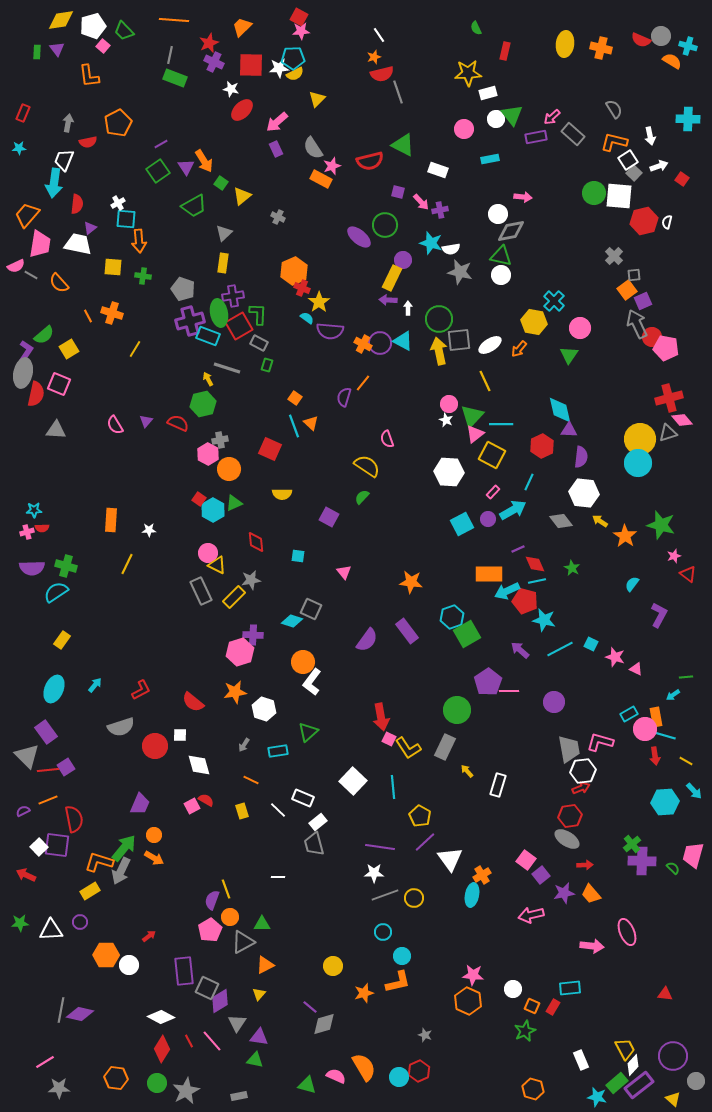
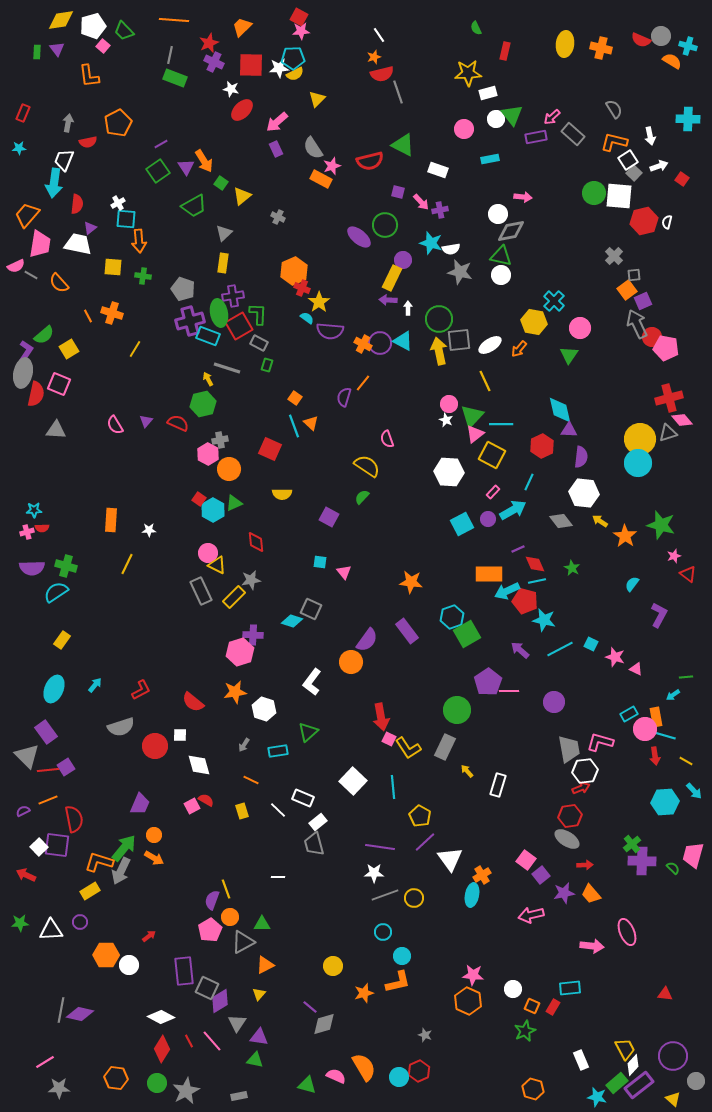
cyan square at (298, 556): moved 22 px right, 6 px down
orange circle at (303, 662): moved 48 px right
white hexagon at (583, 771): moved 2 px right
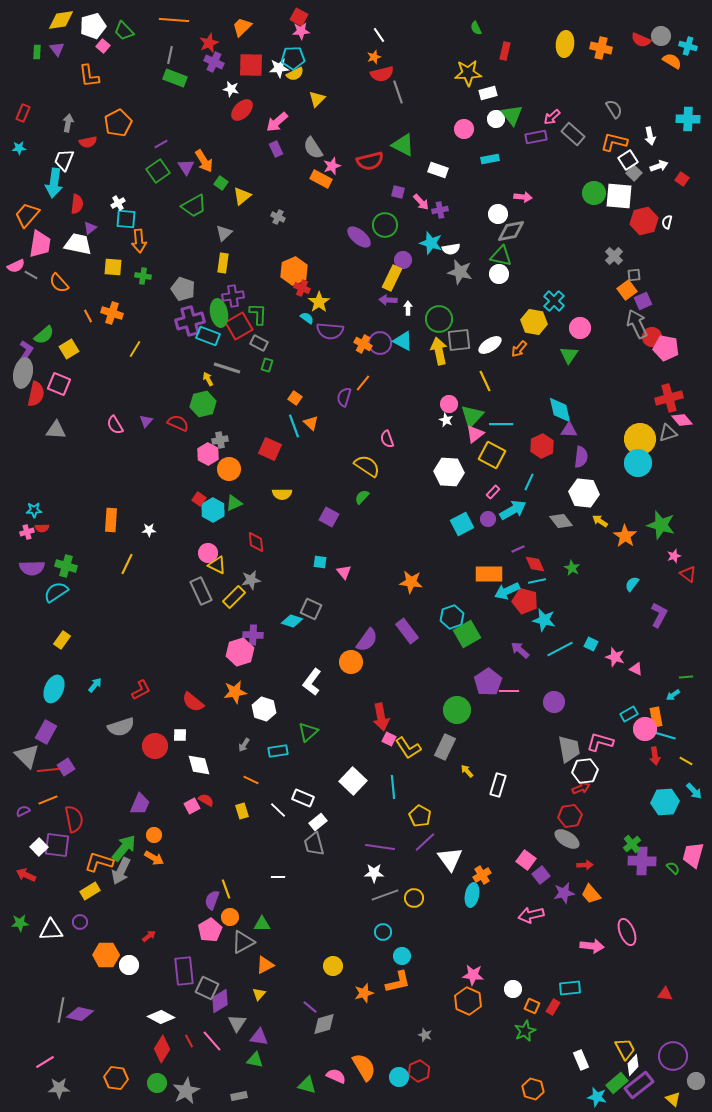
white circle at (501, 275): moved 2 px left, 1 px up
purple rectangle at (46, 732): rotated 65 degrees clockwise
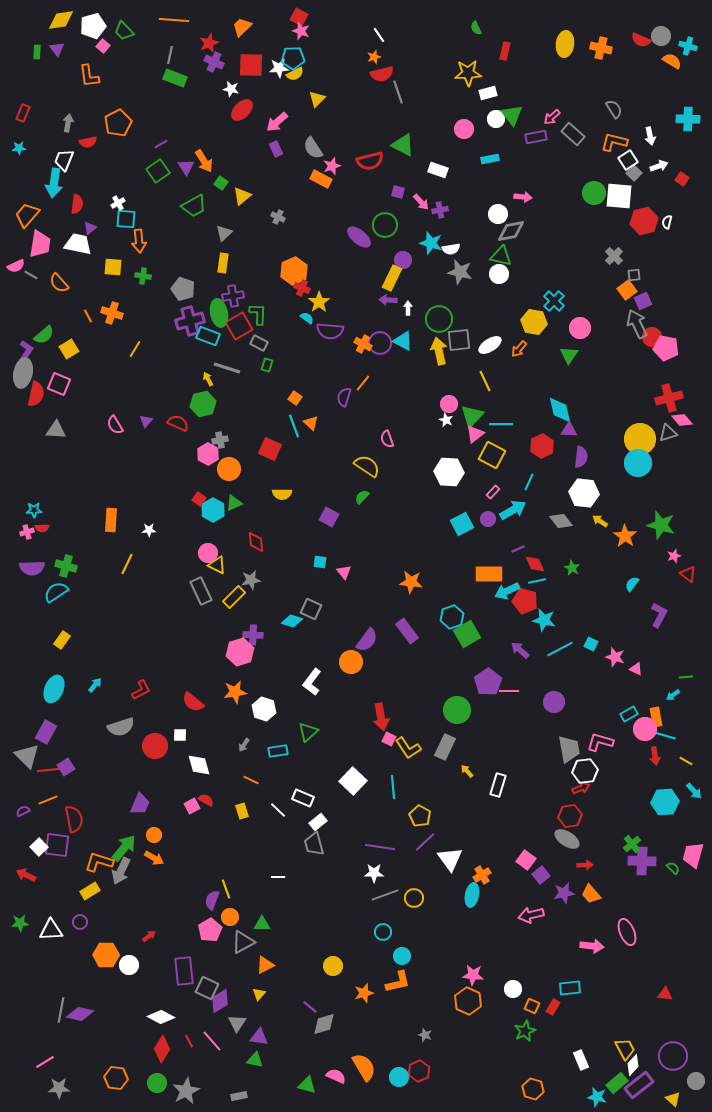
pink star at (301, 31): rotated 24 degrees clockwise
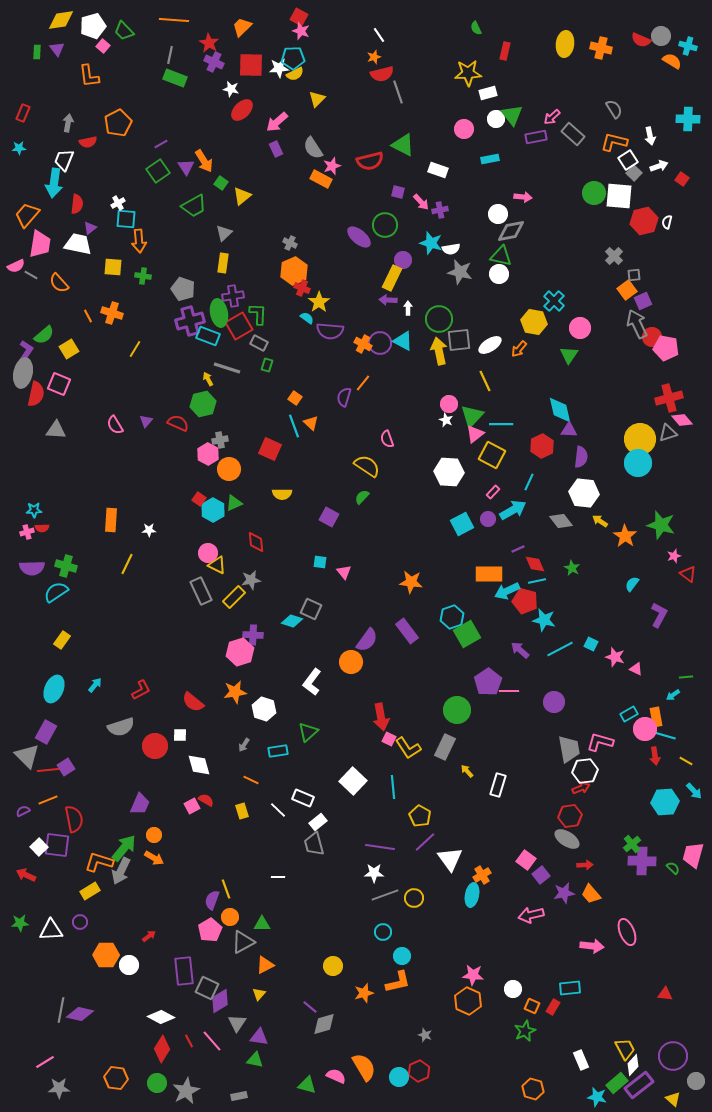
red star at (209, 43): rotated 18 degrees counterclockwise
gray cross at (278, 217): moved 12 px right, 26 px down
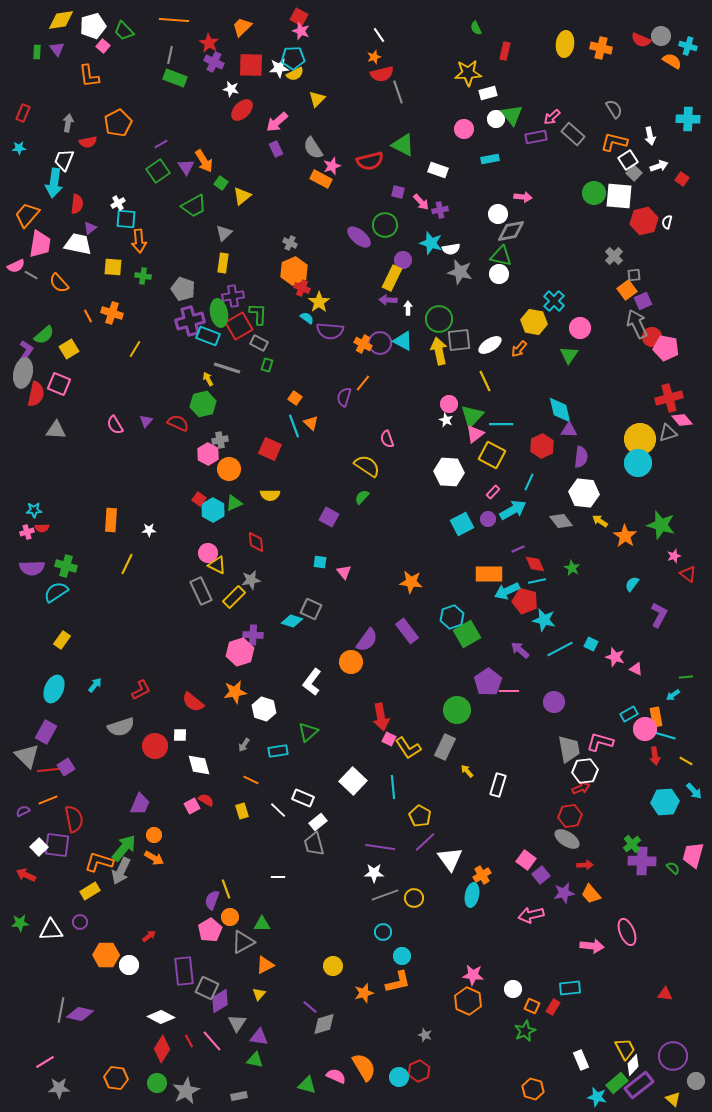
yellow semicircle at (282, 494): moved 12 px left, 1 px down
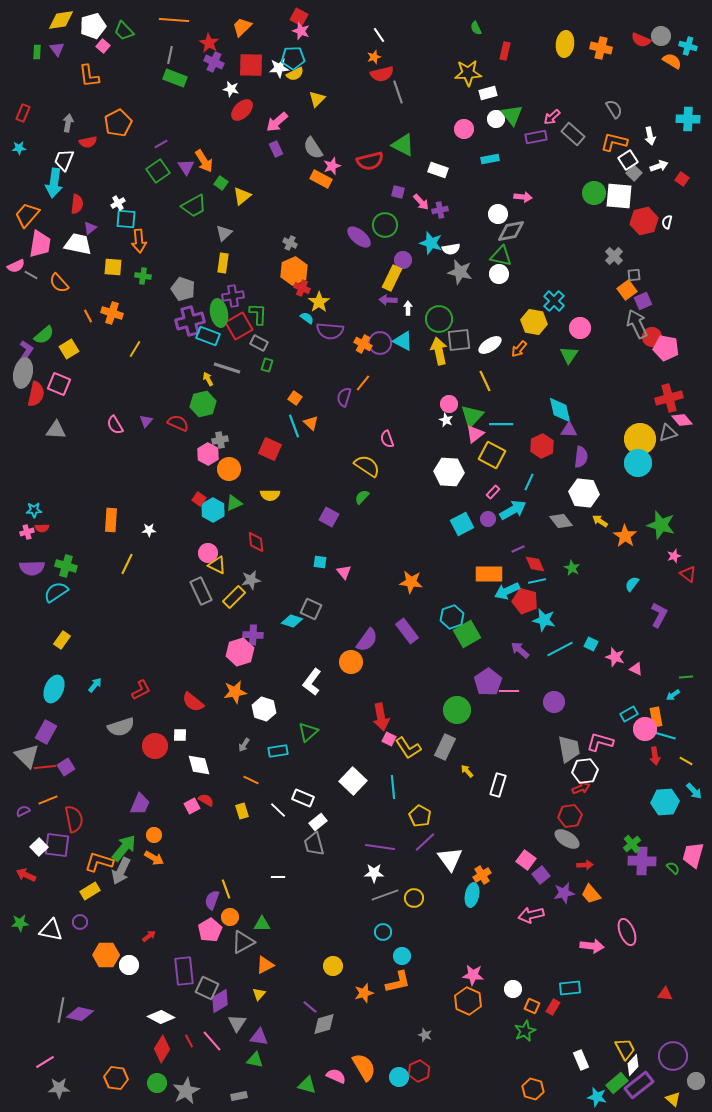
red line at (48, 770): moved 3 px left, 3 px up
white triangle at (51, 930): rotated 15 degrees clockwise
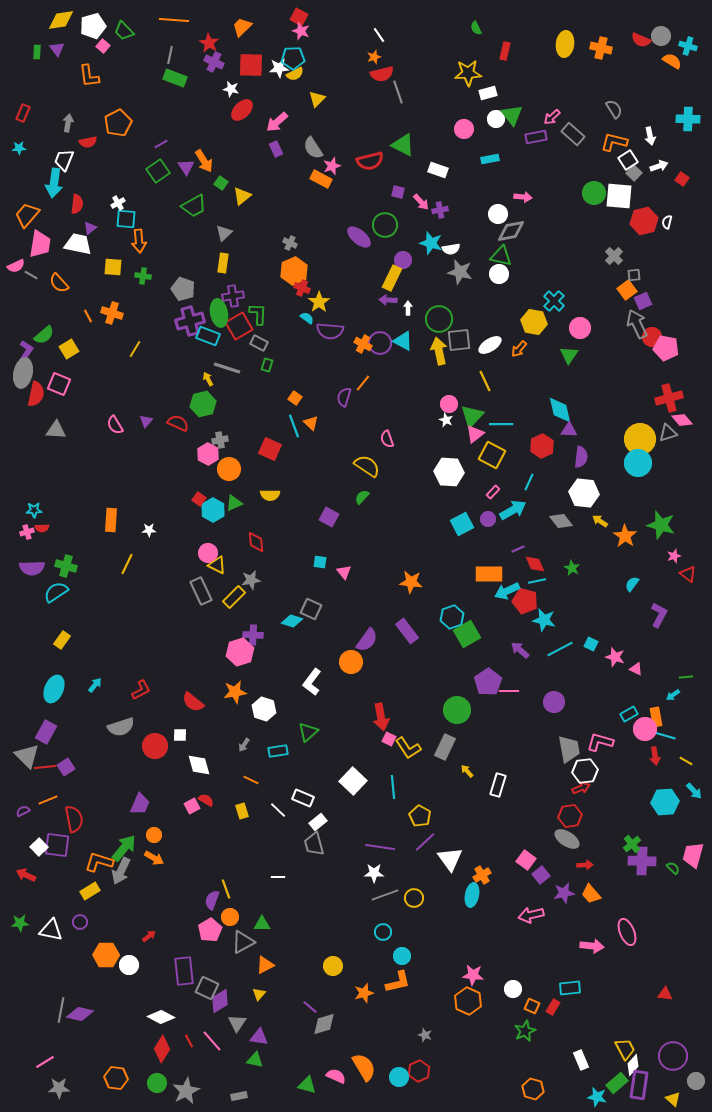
purple rectangle at (639, 1085): rotated 44 degrees counterclockwise
